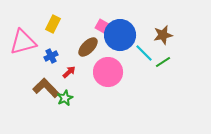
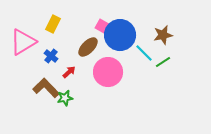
pink triangle: rotated 16 degrees counterclockwise
blue cross: rotated 24 degrees counterclockwise
green star: rotated 14 degrees clockwise
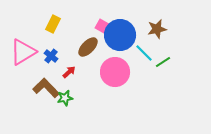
brown star: moved 6 px left, 6 px up
pink triangle: moved 10 px down
pink circle: moved 7 px right
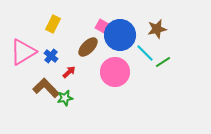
cyan line: moved 1 px right
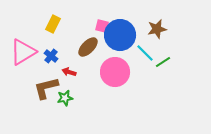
pink square: rotated 16 degrees counterclockwise
red arrow: rotated 120 degrees counterclockwise
brown L-shape: rotated 60 degrees counterclockwise
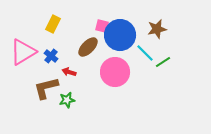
green star: moved 2 px right, 2 px down
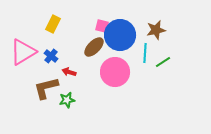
brown star: moved 1 px left, 1 px down
brown ellipse: moved 6 px right
cyan line: rotated 48 degrees clockwise
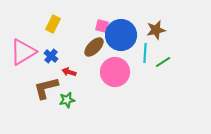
blue circle: moved 1 px right
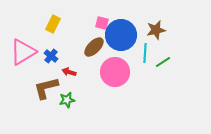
pink square: moved 3 px up
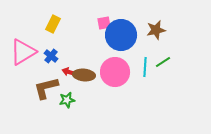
pink square: moved 2 px right; rotated 24 degrees counterclockwise
brown ellipse: moved 10 px left, 28 px down; rotated 50 degrees clockwise
cyan line: moved 14 px down
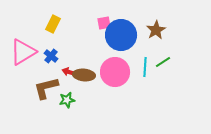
brown star: rotated 18 degrees counterclockwise
